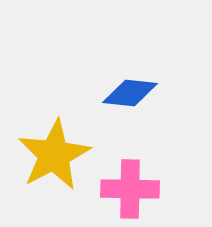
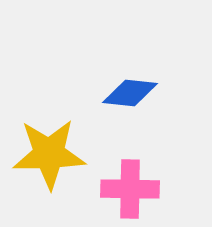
yellow star: moved 5 px left, 1 px up; rotated 26 degrees clockwise
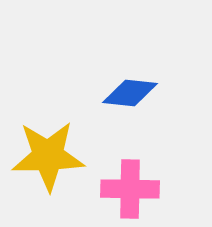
yellow star: moved 1 px left, 2 px down
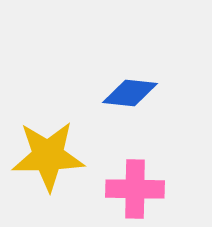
pink cross: moved 5 px right
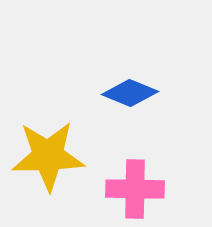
blue diamond: rotated 16 degrees clockwise
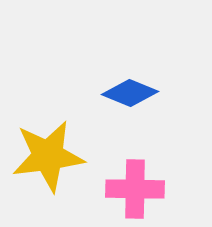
yellow star: rotated 6 degrees counterclockwise
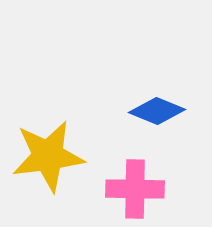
blue diamond: moved 27 px right, 18 px down
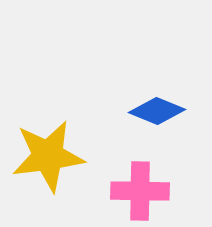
pink cross: moved 5 px right, 2 px down
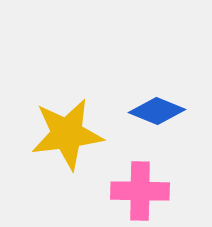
yellow star: moved 19 px right, 22 px up
